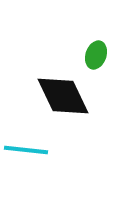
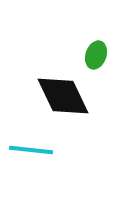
cyan line: moved 5 px right
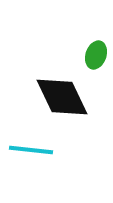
black diamond: moved 1 px left, 1 px down
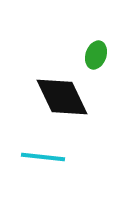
cyan line: moved 12 px right, 7 px down
